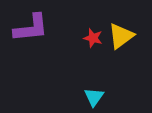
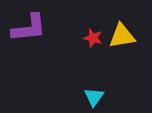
purple L-shape: moved 2 px left
yellow triangle: moved 1 px right; rotated 28 degrees clockwise
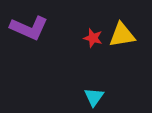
purple L-shape: rotated 30 degrees clockwise
yellow triangle: moved 1 px up
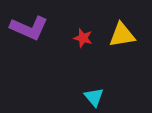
red star: moved 10 px left
cyan triangle: rotated 15 degrees counterclockwise
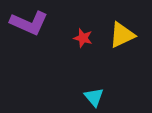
purple L-shape: moved 5 px up
yellow triangle: rotated 16 degrees counterclockwise
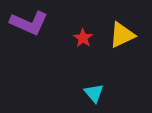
red star: rotated 18 degrees clockwise
cyan triangle: moved 4 px up
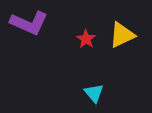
red star: moved 3 px right, 1 px down
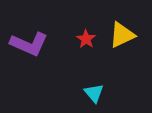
purple L-shape: moved 21 px down
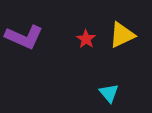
purple L-shape: moved 5 px left, 7 px up
cyan triangle: moved 15 px right
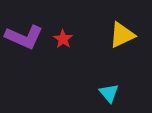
red star: moved 23 px left
